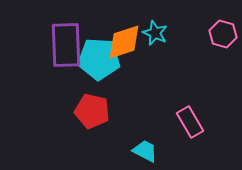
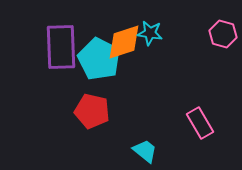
cyan star: moved 5 px left; rotated 15 degrees counterclockwise
purple rectangle: moved 5 px left, 2 px down
cyan pentagon: rotated 24 degrees clockwise
pink rectangle: moved 10 px right, 1 px down
cyan trapezoid: rotated 12 degrees clockwise
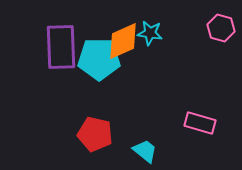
pink hexagon: moved 2 px left, 6 px up
orange diamond: moved 1 px left, 1 px up; rotated 6 degrees counterclockwise
cyan pentagon: rotated 27 degrees counterclockwise
red pentagon: moved 3 px right, 23 px down
pink rectangle: rotated 44 degrees counterclockwise
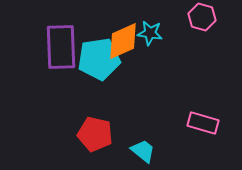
pink hexagon: moved 19 px left, 11 px up
cyan pentagon: rotated 9 degrees counterclockwise
pink rectangle: moved 3 px right
cyan trapezoid: moved 2 px left
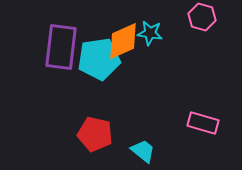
purple rectangle: rotated 9 degrees clockwise
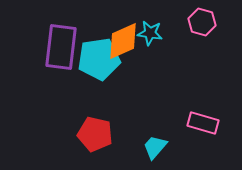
pink hexagon: moved 5 px down
cyan trapezoid: moved 12 px right, 4 px up; rotated 88 degrees counterclockwise
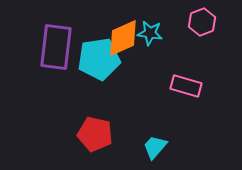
pink hexagon: rotated 24 degrees clockwise
orange diamond: moved 3 px up
purple rectangle: moved 5 px left
pink rectangle: moved 17 px left, 37 px up
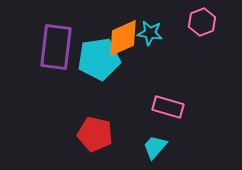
pink rectangle: moved 18 px left, 21 px down
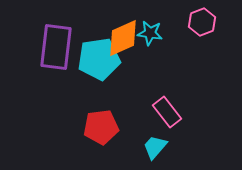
pink rectangle: moved 1 px left, 5 px down; rotated 36 degrees clockwise
red pentagon: moved 6 px right, 7 px up; rotated 20 degrees counterclockwise
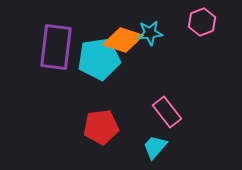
cyan star: rotated 15 degrees counterclockwise
orange diamond: moved 2 px down; rotated 42 degrees clockwise
